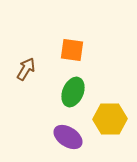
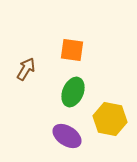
yellow hexagon: rotated 12 degrees clockwise
purple ellipse: moved 1 px left, 1 px up
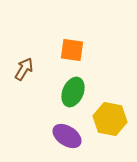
brown arrow: moved 2 px left
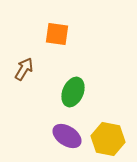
orange square: moved 15 px left, 16 px up
yellow hexagon: moved 2 px left, 20 px down
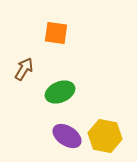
orange square: moved 1 px left, 1 px up
green ellipse: moved 13 px left; rotated 44 degrees clockwise
yellow hexagon: moved 3 px left, 3 px up
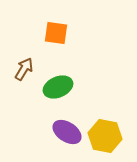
green ellipse: moved 2 px left, 5 px up
purple ellipse: moved 4 px up
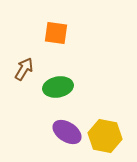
green ellipse: rotated 12 degrees clockwise
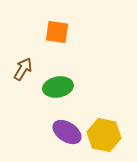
orange square: moved 1 px right, 1 px up
brown arrow: moved 1 px left
yellow hexagon: moved 1 px left, 1 px up
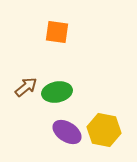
brown arrow: moved 3 px right, 18 px down; rotated 20 degrees clockwise
green ellipse: moved 1 px left, 5 px down
yellow hexagon: moved 5 px up
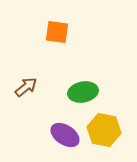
green ellipse: moved 26 px right
purple ellipse: moved 2 px left, 3 px down
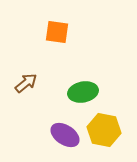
brown arrow: moved 4 px up
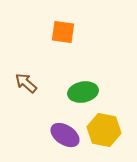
orange square: moved 6 px right
brown arrow: rotated 100 degrees counterclockwise
